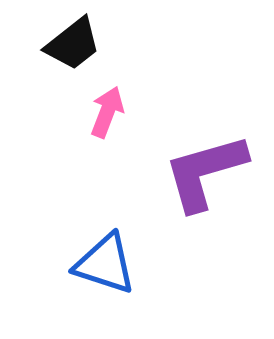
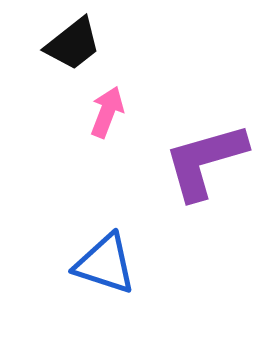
purple L-shape: moved 11 px up
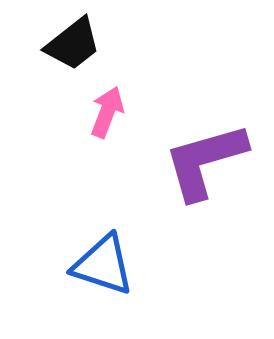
blue triangle: moved 2 px left, 1 px down
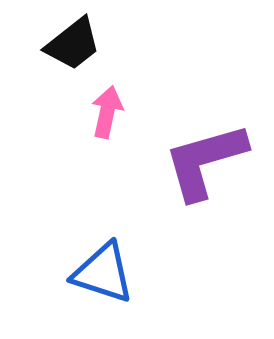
pink arrow: rotated 9 degrees counterclockwise
blue triangle: moved 8 px down
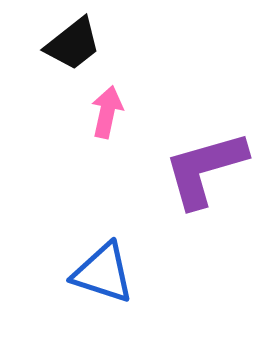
purple L-shape: moved 8 px down
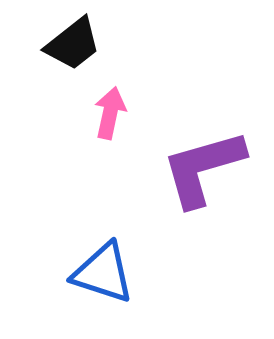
pink arrow: moved 3 px right, 1 px down
purple L-shape: moved 2 px left, 1 px up
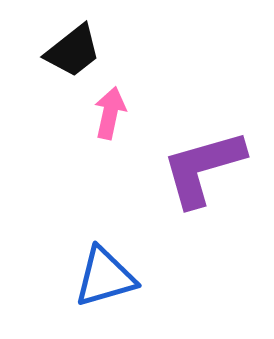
black trapezoid: moved 7 px down
blue triangle: moved 2 px right, 4 px down; rotated 34 degrees counterclockwise
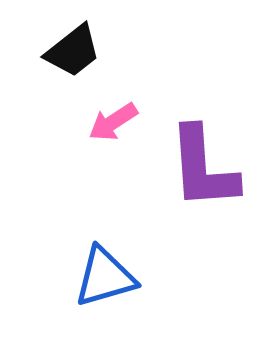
pink arrow: moved 3 px right, 9 px down; rotated 135 degrees counterclockwise
purple L-shape: rotated 78 degrees counterclockwise
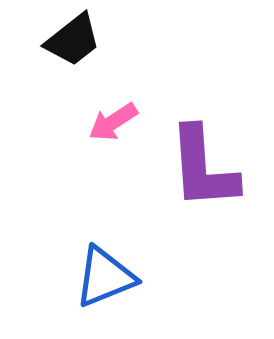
black trapezoid: moved 11 px up
blue triangle: rotated 6 degrees counterclockwise
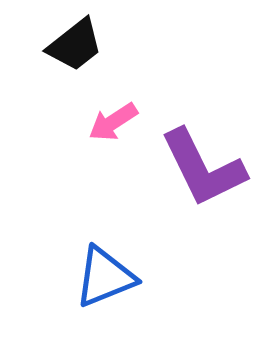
black trapezoid: moved 2 px right, 5 px down
purple L-shape: rotated 22 degrees counterclockwise
